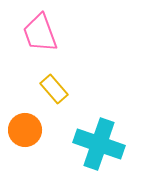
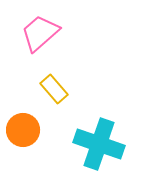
pink trapezoid: rotated 69 degrees clockwise
orange circle: moved 2 px left
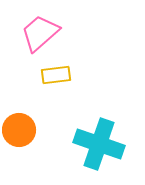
yellow rectangle: moved 2 px right, 14 px up; rotated 56 degrees counterclockwise
orange circle: moved 4 px left
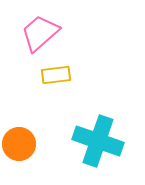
orange circle: moved 14 px down
cyan cross: moved 1 px left, 3 px up
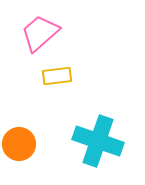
yellow rectangle: moved 1 px right, 1 px down
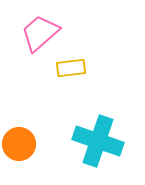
yellow rectangle: moved 14 px right, 8 px up
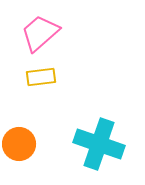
yellow rectangle: moved 30 px left, 9 px down
cyan cross: moved 1 px right, 3 px down
